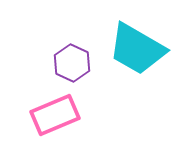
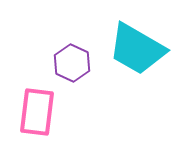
pink rectangle: moved 18 px left, 3 px up; rotated 60 degrees counterclockwise
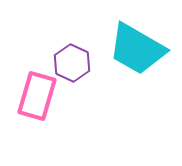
pink rectangle: moved 16 px up; rotated 9 degrees clockwise
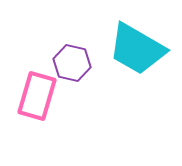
purple hexagon: rotated 12 degrees counterclockwise
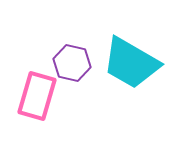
cyan trapezoid: moved 6 px left, 14 px down
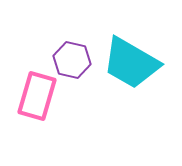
purple hexagon: moved 3 px up
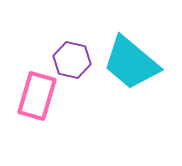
cyan trapezoid: rotated 10 degrees clockwise
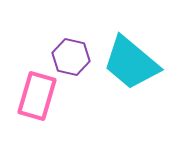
purple hexagon: moved 1 px left, 3 px up
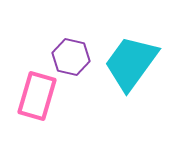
cyan trapezoid: rotated 86 degrees clockwise
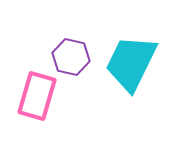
cyan trapezoid: rotated 10 degrees counterclockwise
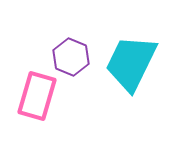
purple hexagon: rotated 9 degrees clockwise
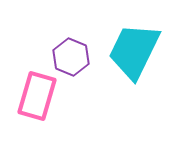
cyan trapezoid: moved 3 px right, 12 px up
